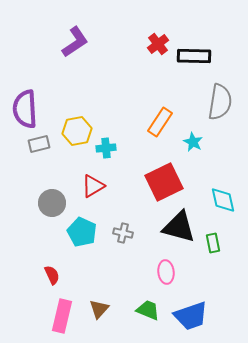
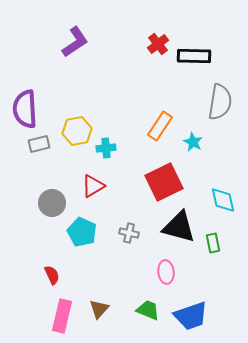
orange rectangle: moved 4 px down
gray cross: moved 6 px right
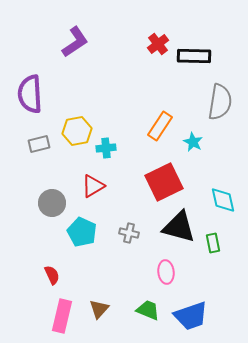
purple semicircle: moved 5 px right, 15 px up
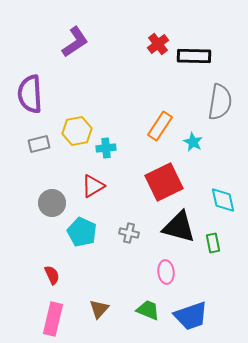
pink rectangle: moved 9 px left, 3 px down
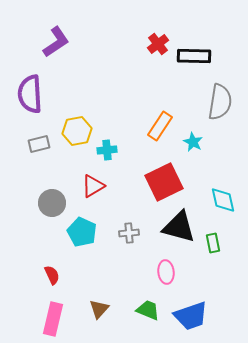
purple L-shape: moved 19 px left
cyan cross: moved 1 px right, 2 px down
gray cross: rotated 18 degrees counterclockwise
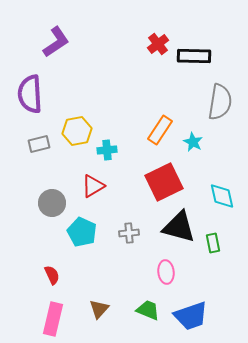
orange rectangle: moved 4 px down
cyan diamond: moved 1 px left, 4 px up
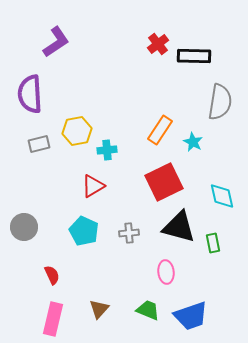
gray circle: moved 28 px left, 24 px down
cyan pentagon: moved 2 px right, 1 px up
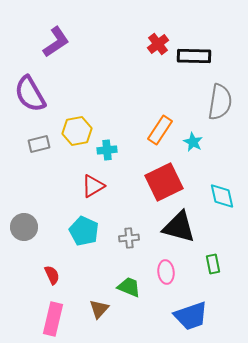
purple semicircle: rotated 27 degrees counterclockwise
gray cross: moved 5 px down
green rectangle: moved 21 px down
green trapezoid: moved 19 px left, 23 px up
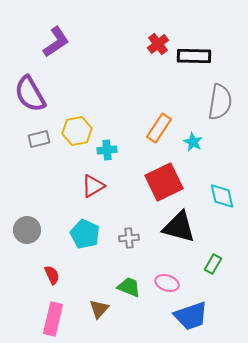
orange rectangle: moved 1 px left, 2 px up
gray rectangle: moved 5 px up
gray circle: moved 3 px right, 3 px down
cyan pentagon: moved 1 px right, 3 px down
green rectangle: rotated 42 degrees clockwise
pink ellipse: moved 1 px right, 11 px down; rotated 65 degrees counterclockwise
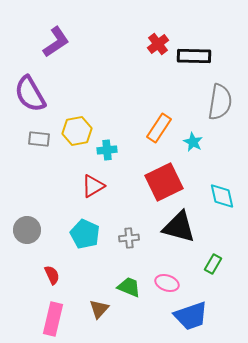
gray rectangle: rotated 20 degrees clockwise
